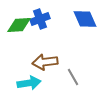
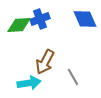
brown arrow: rotated 55 degrees counterclockwise
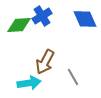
blue cross: moved 2 px right, 3 px up; rotated 12 degrees counterclockwise
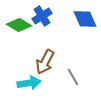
green diamond: rotated 35 degrees clockwise
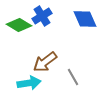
brown arrow: rotated 25 degrees clockwise
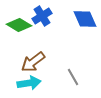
brown arrow: moved 12 px left
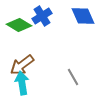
blue diamond: moved 2 px left, 3 px up
brown arrow: moved 11 px left, 3 px down
cyan arrow: moved 7 px left; rotated 90 degrees counterclockwise
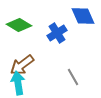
blue cross: moved 15 px right, 17 px down
cyan arrow: moved 4 px left
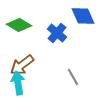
blue cross: rotated 18 degrees counterclockwise
